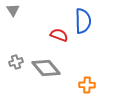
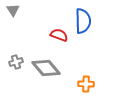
orange cross: moved 1 px left, 1 px up
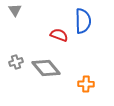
gray triangle: moved 2 px right
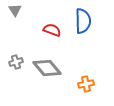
red semicircle: moved 7 px left, 5 px up
gray diamond: moved 1 px right
orange cross: rotated 14 degrees counterclockwise
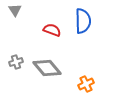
orange cross: rotated 14 degrees counterclockwise
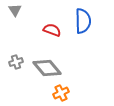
orange cross: moved 25 px left, 9 px down
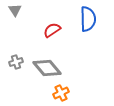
blue semicircle: moved 5 px right, 2 px up
red semicircle: rotated 54 degrees counterclockwise
